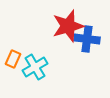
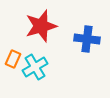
red star: moved 27 px left
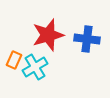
red star: moved 7 px right, 9 px down
orange rectangle: moved 1 px right, 1 px down
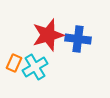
blue cross: moved 9 px left
orange rectangle: moved 3 px down
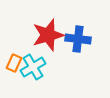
cyan cross: moved 2 px left
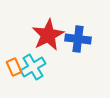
red star: rotated 12 degrees counterclockwise
orange rectangle: moved 4 px down; rotated 48 degrees counterclockwise
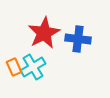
red star: moved 4 px left, 2 px up
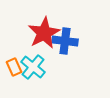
blue cross: moved 13 px left, 2 px down
cyan cross: rotated 20 degrees counterclockwise
